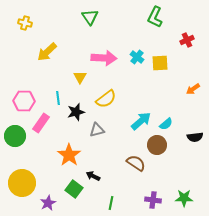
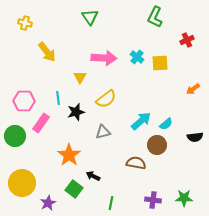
yellow arrow: rotated 85 degrees counterclockwise
gray triangle: moved 6 px right, 2 px down
brown semicircle: rotated 24 degrees counterclockwise
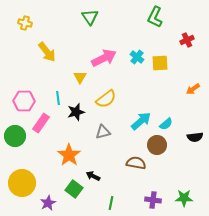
pink arrow: rotated 30 degrees counterclockwise
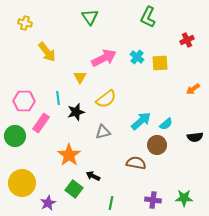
green L-shape: moved 7 px left
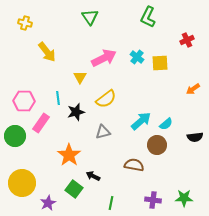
brown semicircle: moved 2 px left, 2 px down
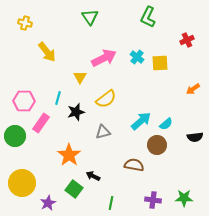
cyan line: rotated 24 degrees clockwise
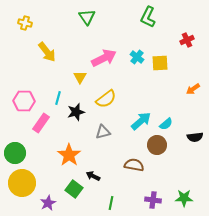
green triangle: moved 3 px left
green circle: moved 17 px down
